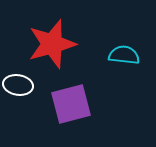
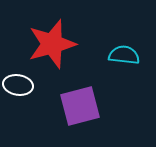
purple square: moved 9 px right, 2 px down
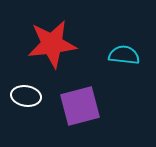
red star: rotated 9 degrees clockwise
white ellipse: moved 8 px right, 11 px down
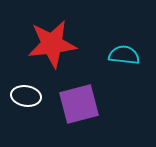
purple square: moved 1 px left, 2 px up
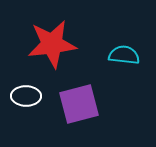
white ellipse: rotated 8 degrees counterclockwise
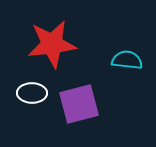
cyan semicircle: moved 3 px right, 5 px down
white ellipse: moved 6 px right, 3 px up
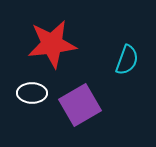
cyan semicircle: rotated 104 degrees clockwise
purple square: moved 1 px right, 1 px down; rotated 15 degrees counterclockwise
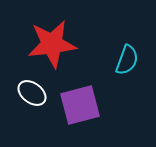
white ellipse: rotated 36 degrees clockwise
purple square: rotated 15 degrees clockwise
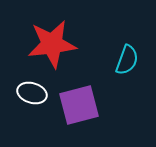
white ellipse: rotated 20 degrees counterclockwise
purple square: moved 1 px left
